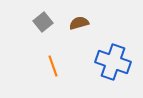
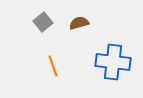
blue cross: rotated 12 degrees counterclockwise
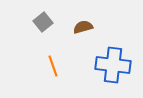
brown semicircle: moved 4 px right, 4 px down
blue cross: moved 3 px down
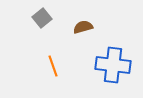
gray square: moved 1 px left, 4 px up
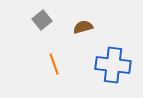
gray square: moved 2 px down
orange line: moved 1 px right, 2 px up
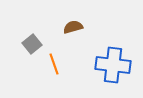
gray square: moved 10 px left, 24 px down
brown semicircle: moved 10 px left
